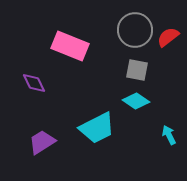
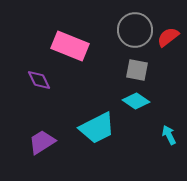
purple diamond: moved 5 px right, 3 px up
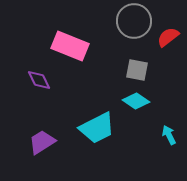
gray circle: moved 1 px left, 9 px up
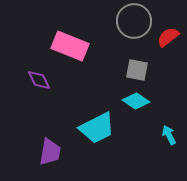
purple trapezoid: moved 8 px right, 10 px down; rotated 132 degrees clockwise
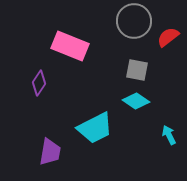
purple diamond: moved 3 px down; rotated 60 degrees clockwise
cyan trapezoid: moved 2 px left
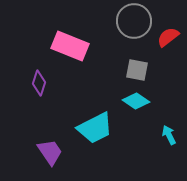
purple diamond: rotated 15 degrees counterclockwise
purple trapezoid: rotated 44 degrees counterclockwise
